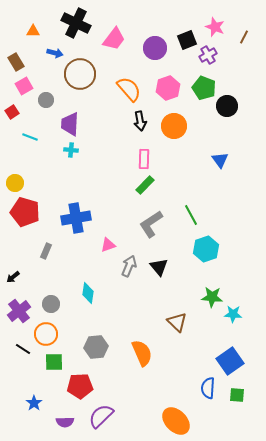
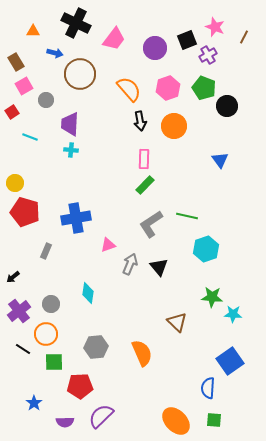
green line at (191, 215): moved 4 px left, 1 px down; rotated 50 degrees counterclockwise
gray arrow at (129, 266): moved 1 px right, 2 px up
green square at (237, 395): moved 23 px left, 25 px down
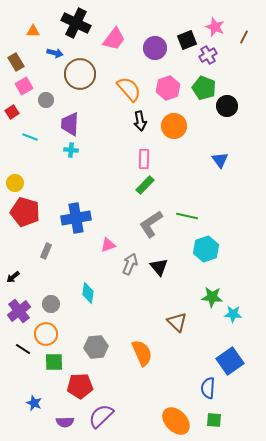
blue star at (34, 403): rotated 14 degrees counterclockwise
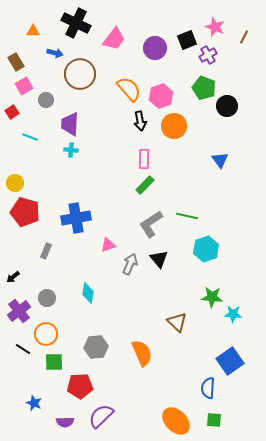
pink hexagon at (168, 88): moved 7 px left, 8 px down
black triangle at (159, 267): moved 8 px up
gray circle at (51, 304): moved 4 px left, 6 px up
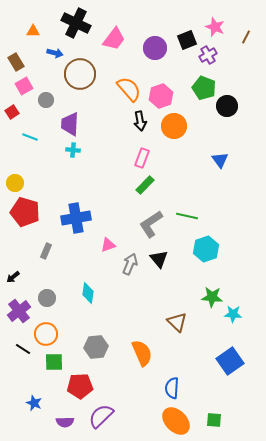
brown line at (244, 37): moved 2 px right
cyan cross at (71, 150): moved 2 px right
pink rectangle at (144, 159): moved 2 px left, 1 px up; rotated 18 degrees clockwise
blue semicircle at (208, 388): moved 36 px left
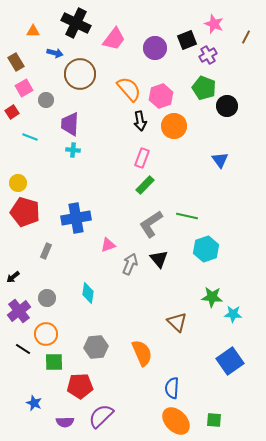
pink star at (215, 27): moved 1 px left, 3 px up
pink square at (24, 86): moved 2 px down
yellow circle at (15, 183): moved 3 px right
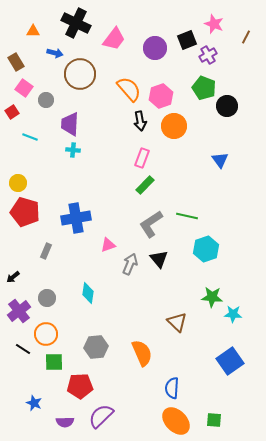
pink square at (24, 88): rotated 24 degrees counterclockwise
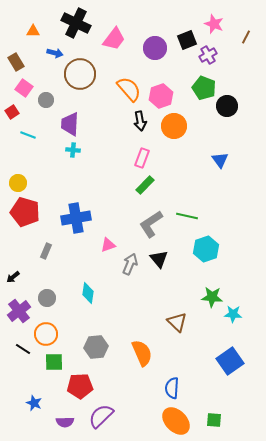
cyan line at (30, 137): moved 2 px left, 2 px up
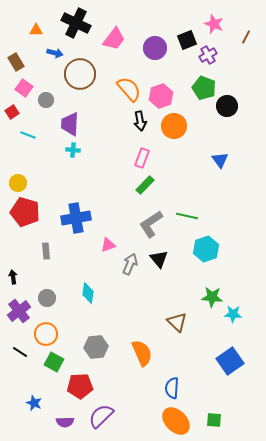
orange triangle at (33, 31): moved 3 px right, 1 px up
gray rectangle at (46, 251): rotated 28 degrees counterclockwise
black arrow at (13, 277): rotated 120 degrees clockwise
black line at (23, 349): moved 3 px left, 3 px down
green square at (54, 362): rotated 30 degrees clockwise
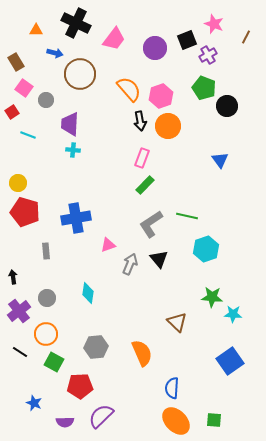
orange circle at (174, 126): moved 6 px left
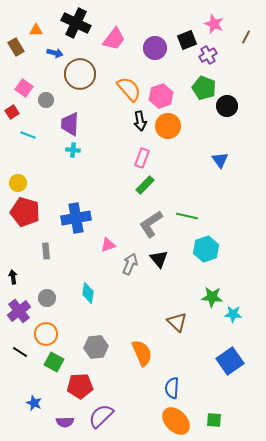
brown rectangle at (16, 62): moved 15 px up
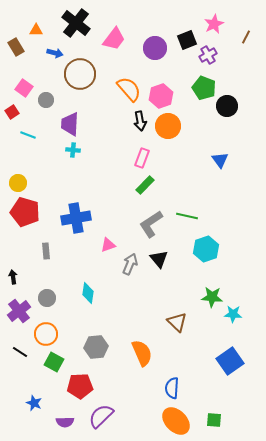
black cross at (76, 23): rotated 12 degrees clockwise
pink star at (214, 24): rotated 24 degrees clockwise
